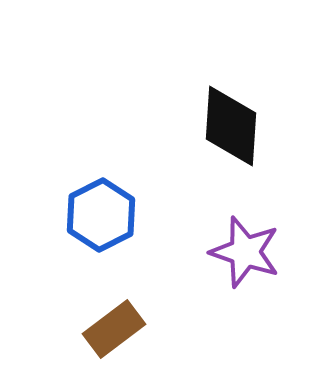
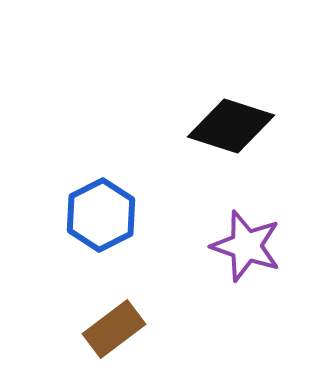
black diamond: rotated 76 degrees counterclockwise
purple star: moved 1 px right, 6 px up
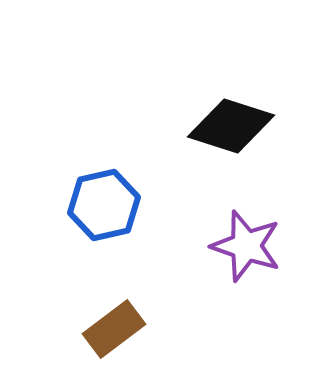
blue hexagon: moved 3 px right, 10 px up; rotated 14 degrees clockwise
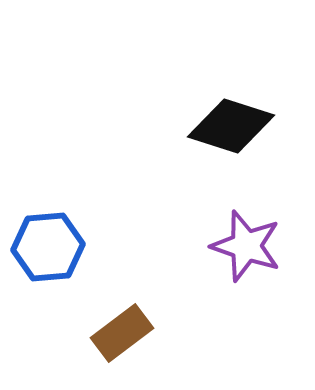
blue hexagon: moved 56 px left, 42 px down; rotated 8 degrees clockwise
brown rectangle: moved 8 px right, 4 px down
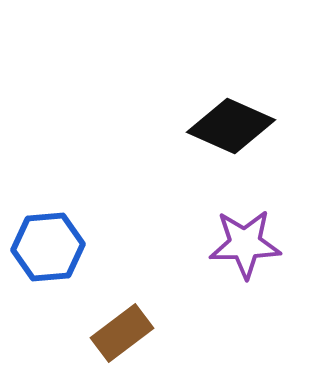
black diamond: rotated 6 degrees clockwise
purple star: moved 1 px left, 2 px up; rotated 20 degrees counterclockwise
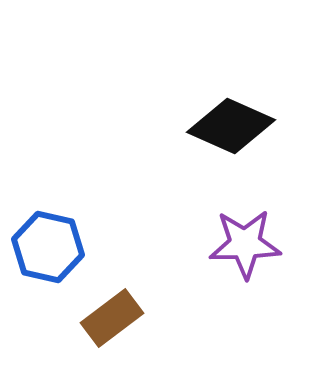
blue hexagon: rotated 18 degrees clockwise
brown rectangle: moved 10 px left, 15 px up
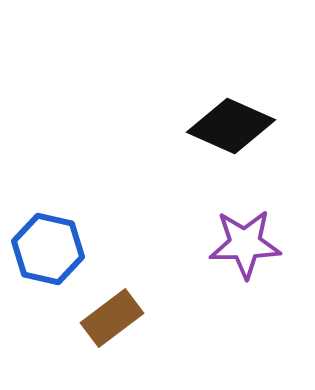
blue hexagon: moved 2 px down
